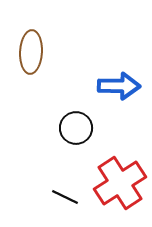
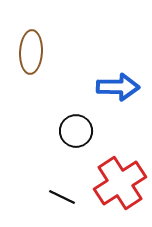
blue arrow: moved 1 px left, 1 px down
black circle: moved 3 px down
black line: moved 3 px left
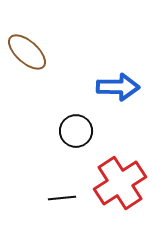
brown ellipse: moved 4 px left; rotated 51 degrees counterclockwise
black line: moved 1 px down; rotated 32 degrees counterclockwise
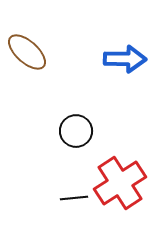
blue arrow: moved 7 px right, 28 px up
black line: moved 12 px right
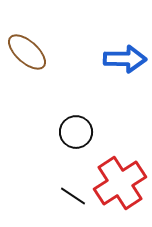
black circle: moved 1 px down
black line: moved 1 px left, 2 px up; rotated 40 degrees clockwise
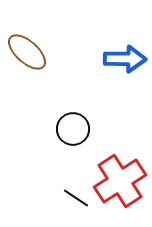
black circle: moved 3 px left, 3 px up
red cross: moved 2 px up
black line: moved 3 px right, 2 px down
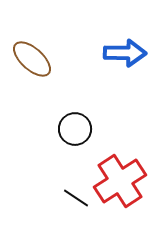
brown ellipse: moved 5 px right, 7 px down
blue arrow: moved 6 px up
black circle: moved 2 px right
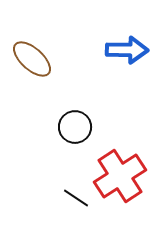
blue arrow: moved 2 px right, 3 px up
black circle: moved 2 px up
red cross: moved 5 px up
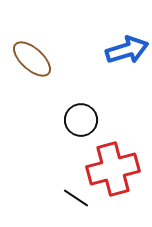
blue arrow: rotated 18 degrees counterclockwise
black circle: moved 6 px right, 7 px up
red cross: moved 7 px left, 7 px up; rotated 18 degrees clockwise
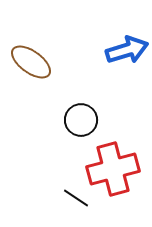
brown ellipse: moved 1 px left, 3 px down; rotated 6 degrees counterclockwise
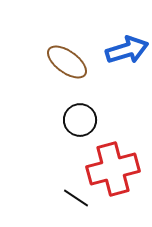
brown ellipse: moved 36 px right
black circle: moved 1 px left
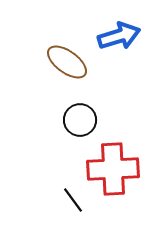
blue arrow: moved 8 px left, 14 px up
red cross: rotated 12 degrees clockwise
black line: moved 3 px left, 2 px down; rotated 20 degrees clockwise
